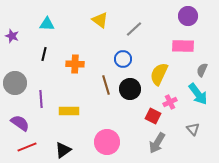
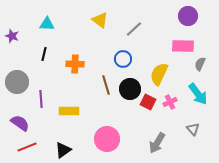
gray semicircle: moved 2 px left, 6 px up
gray circle: moved 2 px right, 1 px up
red square: moved 5 px left, 14 px up
pink circle: moved 3 px up
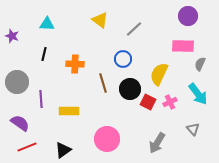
brown line: moved 3 px left, 2 px up
